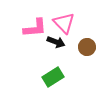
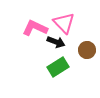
pink L-shape: rotated 150 degrees counterclockwise
brown circle: moved 3 px down
green rectangle: moved 5 px right, 10 px up
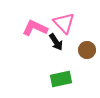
black arrow: rotated 36 degrees clockwise
green rectangle: moved 3 px right, 12 px down; rotated 20 degrees clockwise
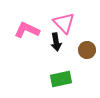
pink L-shape: moved 8 px left, 2 px down
black arrow: rotated 24 degrees clockwise
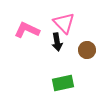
black arrow: moved 1 px right
green rectangle: moved 2 px right, 4 px down
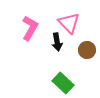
pink triangle: moved 5 px right
pink L-shape: moved 3 px right, 2 px up; rotated 95 degrees clockwise
green rectangle: rotated 55 degrees clockwise
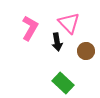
brown circle: moved 1 px left, 1 px down
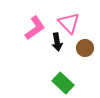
pink L-shape: moved 5 px right; rotated 25 degrees clockwise
brown circle: moved 1 px left, 3 px up
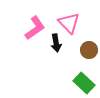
black arrow: moved 1 px left, 1 px down
brown circle: moved 4 px right, 2 px down
green rectangle: moved 21 px right
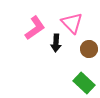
pink triangle: moved 3 px right
black arrow: rotated 12 degrees clockwise
brown circle: moved 1 px up
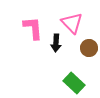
pink L-shape: moved 2 px left; rotated 60 degrees counterclockwise
brown circle: moved 1 px up
green rectangle: moved 10 px left
